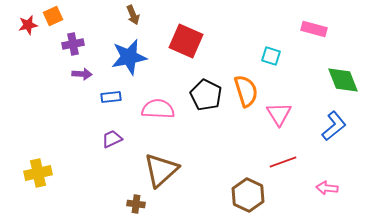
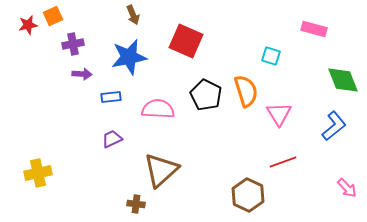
pink arrow: moved 20 px right; rotated 140 degrees counterclockwise
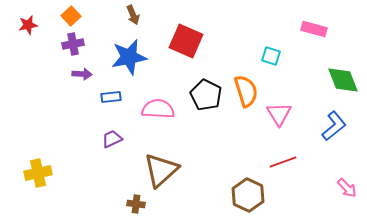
orange square: moved 18 px right; rotated 18 degrees counterclockwise
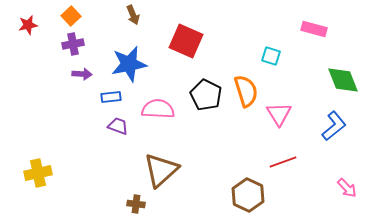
blue star: moved 7 px down
purple trapezoid: moved 6 px right, 13 px up; rotated 45 degrees clockwise
